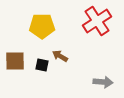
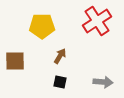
brown arrow: rotated 91 degrees clockwise
black square: moved 18 px right, 17 px down
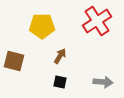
brown square: moved 1 px left; rotated 15 degrees clockwise
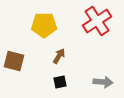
yellow pentagon: moved 2 px right, 1 px up
brown arrow: moved 1 px left
black square: rotated 24 degrees counterclockwise
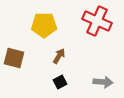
red cross: rotated 32 degrees counterclockwise
brown square: moved 3 px up
black square: rotated 16 degrees counterclockwise
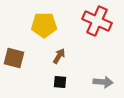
black square: rotated 32 degrees clockwise
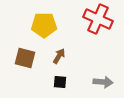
red cross: moved 1 px right, 2 px up
brown square: moved 11 px right
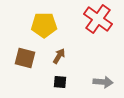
red cross: rotated 12 degrees clockwise
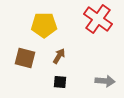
gray arrow: moved 2 px right, 1 px up
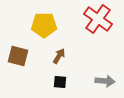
brown square: moved 7 px left, 2 px up
